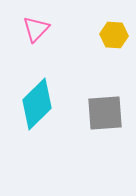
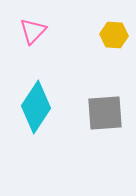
pink triangle: moved 3 px left, 2 px down
cyan diamond: moved 1 px left, 3 px down; rotated 12 degrees counterclockwise
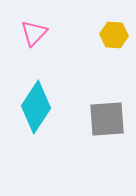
pink triangle: moved 1 px right, 2 px down
gray square: moved 2 px right, 6 px down
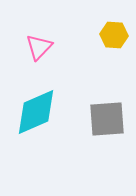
pink triangle: moved 5 px right, 14 px down
cyan diamond: moved 5 px down; rotated 33 degrees clockwise
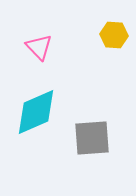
pink triangle: rotated 28 degrees counterclockwise
gray square: moved 15 px left, 19 px down
